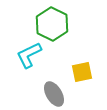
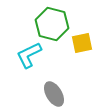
green hexagon: rotated 12 degrees counterclockwise
yellow square: moved 29 px up
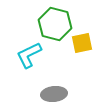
green hexagon: moved 3 px right
gray ellipse: rotated 65 degrees counterclockwise
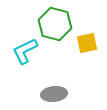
yellow square: moved 5 px right
cyan L-shape: moved 4 px left, 4 px up
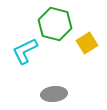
yellow square: rotated 20 degrees counterclockwise
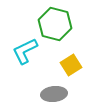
yellow square: moved 16 px left, 22 px down
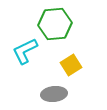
green hexagon: rotated 20 degrees counterclockwise
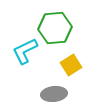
green hexagon: moved 4 px down
